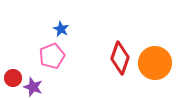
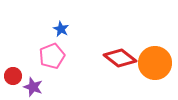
red diamond: rotated 72 degrees counterclockwise
red circle: moved 2 px up
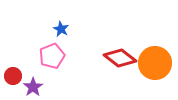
purple star: rotated 18 degrees clockwise
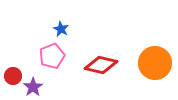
red diamond: moved 19 px left, 7 px down; rotated 24 degrees counterclockwise
